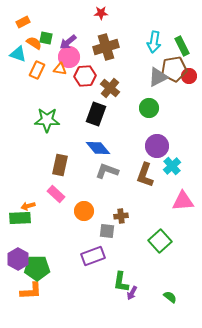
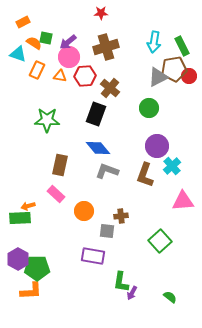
orange triangle at (60, 69): moved 7 px down
purple rectangle at (93, 256): rotated 30 degrees clockwise
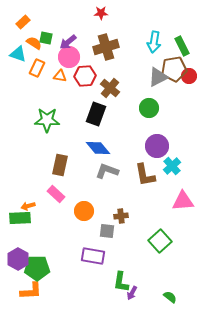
orange rectangle at (23, 22): rotated 16 degrees counterclockwise
orange rectangle at (37, 70): moved 2 px up
brown L-shape at (145, 175): rotated 30 degrees counterclockwise
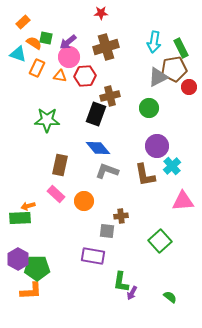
green rectangle at (182, 46): moved 1 px left, 2 px down
red circle at (189, 76): moved 11 px down
brown cross at (110, 88): moved 8 px down; rotated 36 degrees clockwise
orange circle at (84, 211): moved 10 px up
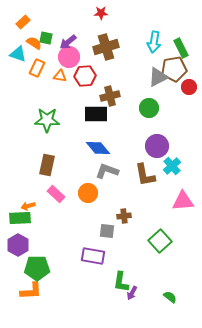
black rectangle at (96, 114): rotated 70 degrees clockwise
brown rectangle at (60, 165): moved 13 px left
orange circle at (84, 201): moved 4 px right, 8 px up
brown cross at (121, 216): moved 3 px right
purple hexagon at (18, 259): moved 14 px up
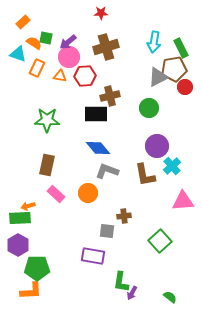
red circle at (189, 87): moved 4 px left
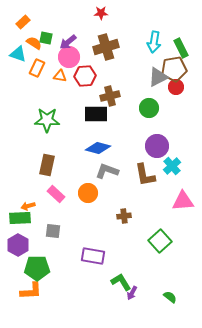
red circle at (185, 87): moved 9 px left
blue diamond at (98, 148): rotated 35 degrees counterclockwise
gray square at (107, 231): moved 54 px left
green L-shape at (121, 282): rotated 140 degrees clockwise
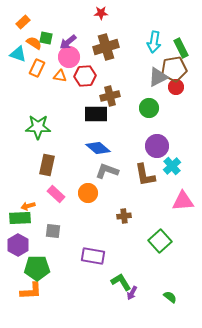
green star at (47, 120): moved 9 px left, 7 px down
blue diamond at (98, 148): rotated 25 degrees clockwise
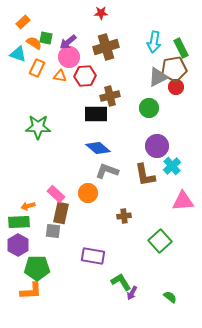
brown rectangle at (47, 165): moved 14 px right, 48 px down
green rectangle at (20, 218): moved 1 px left, 4 px down
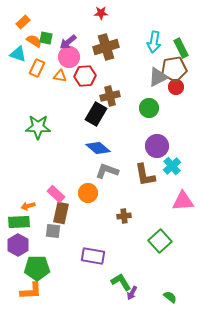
orange semicircle at (34, 43): moved 2 px up
black rectangle at (96, 114): rotated 60 degrees counterclockwise
